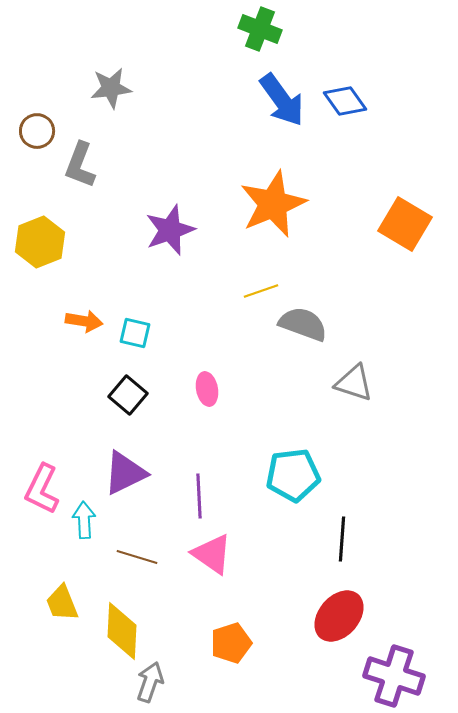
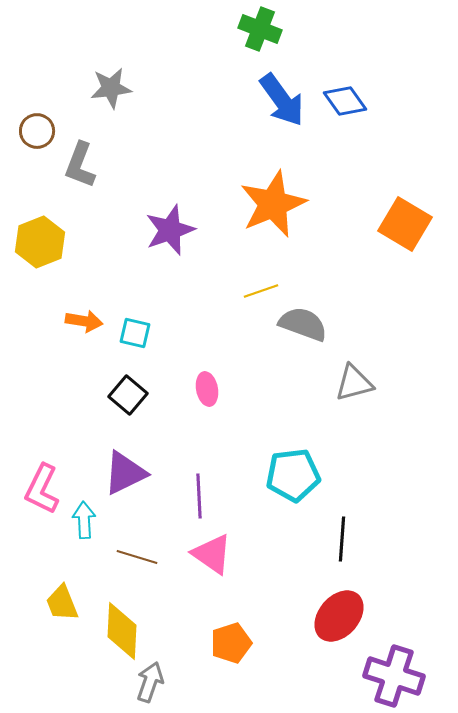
gray triangle: rotated 33 degrees counterclockwise
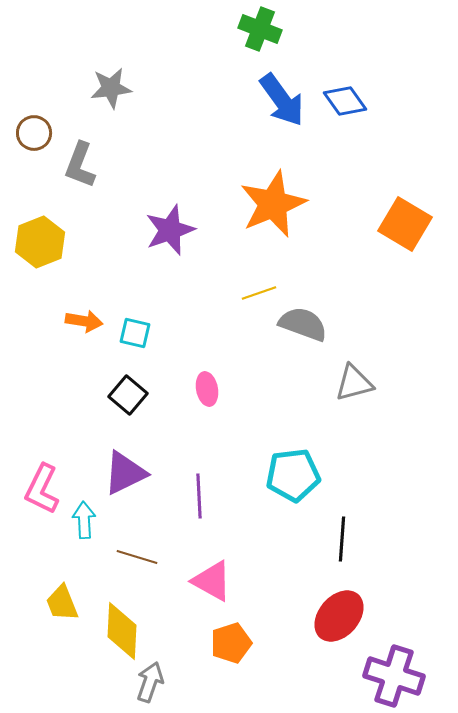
brown circle: moved 3 px left, 2 px down
yellow line: moved 2 px left, 2 px down
pink triangle: moved 27 px down; rotated 6 degrees counterclockwise
